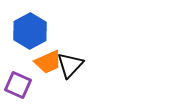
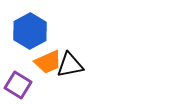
black triangle: rotated 36 degrees clockwise
purple square: rotated 8 degrees clockwise
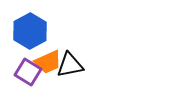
purple square: moved 10 px right, 13 px up
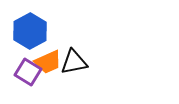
black triangle: moved 4 px right, 3 px up
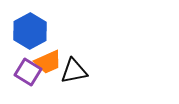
black triangle: moved 9 px down
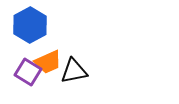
blue hexagon: moved 6 px up
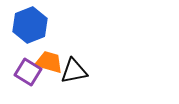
blue hexagon: rotated 8 degrees clockwise
orange trapezoid: moved 1 px right; rotated 140 degrees counterclockwise
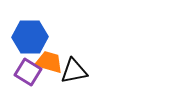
blue hexagon: moved 12 px down; rotated 20 degrees clockwise
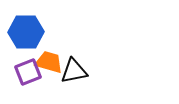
blue hexagon: moved 4 px left, 5 px up
purple square: rotated 36 degrees clockwise
